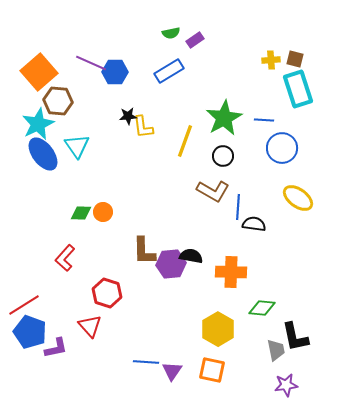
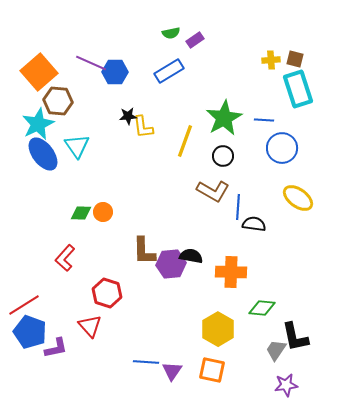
gray trapezoid at (276, 350): rotated 135 degrees counterclockwise
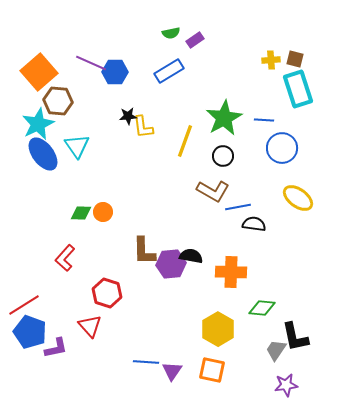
blue line at (238, 207): rotated 75 degrees clockwise
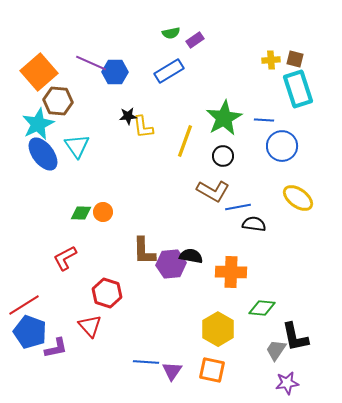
blue circle at (282, 148): moved 2 px up
red L-shape at (65, 258): rotated 20 degrees clockwise
purple star at (286, 385): moved 1 px right, 2 px up
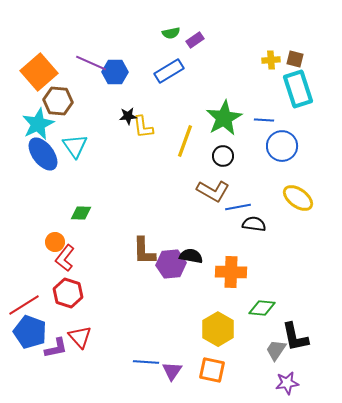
cyan triangle at (77, 146): moved 2 px left
orange circle at (103, 212): moved 48 px left, 30 px down
red L-shape at (65, 258): rotated 24 degrees counterclockwise
red hexagon at (107, 293): moved 39 px left
red triangle at (90, 326): moved 10 px left, 11 px down
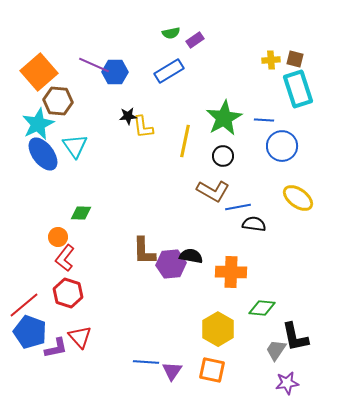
purple line at (91, 63): moved 3 px right, 2 px down
yellow line at (185, 141): rotated 8 degrees counterclockwise
orange circle at (55, 242): moved 3 px right, 5 px up
red line at (24, 305): rotated 8 degrees counterclockwise
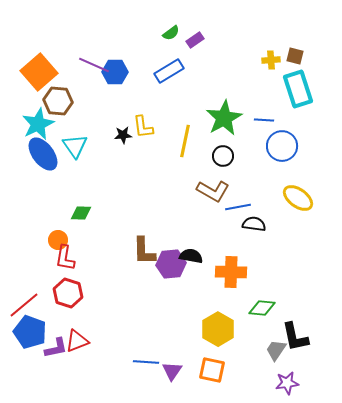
green semicircle at (171, 33): rotated 24 degrees counterclockwise
brown square at (295, 59): moved 3 px up
black star at (128, 116): moved 5 px left, 19 px down
orange circle at (58, 237): moved 3 px down
red L-shape at (65, 258): rotated 28 degrees counterclockwise
red triangle at (80, 337): moved 3 px left, 4 px down; rotated 50 degrees clockwise
